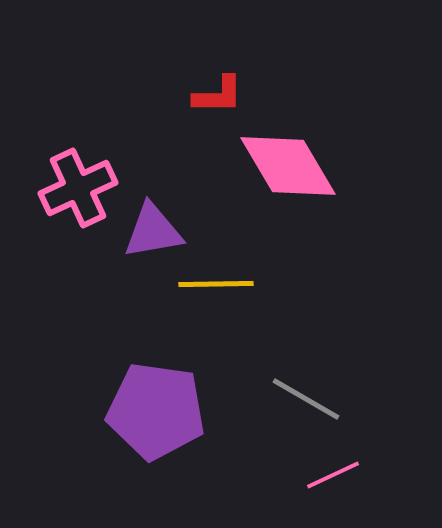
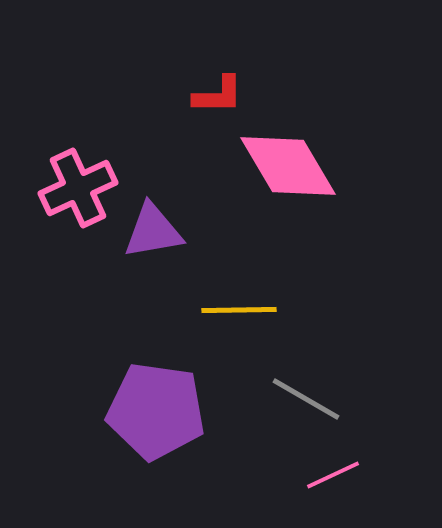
yellow line: moved 23 px right, 26 px down
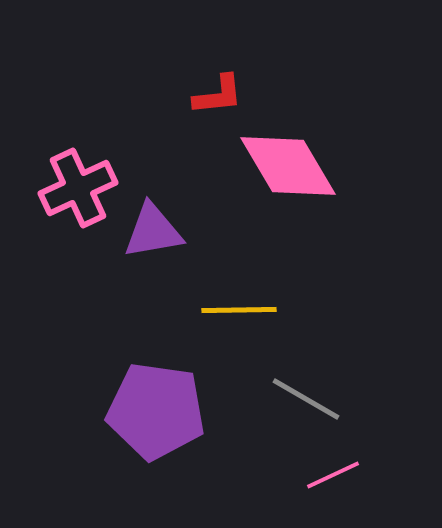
red L-shape: rotated 6 degrees counterclockwise
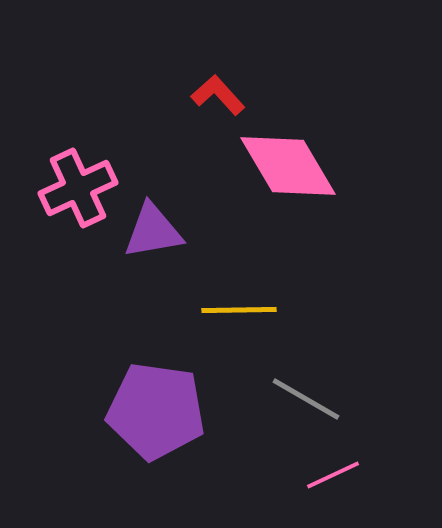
red L-shape: rotated 126 degrees counterclockwise
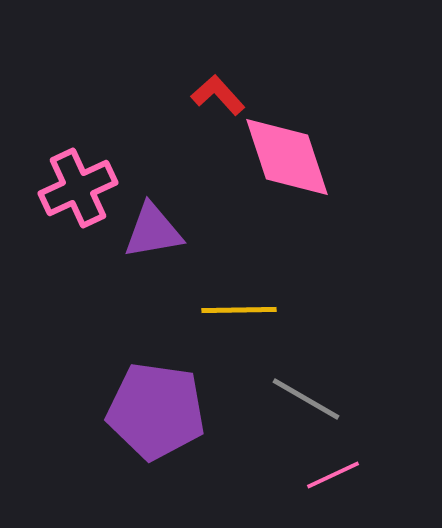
pink diamond: moved 1 px left, 9 px up; rotated 12 degrees clockwise
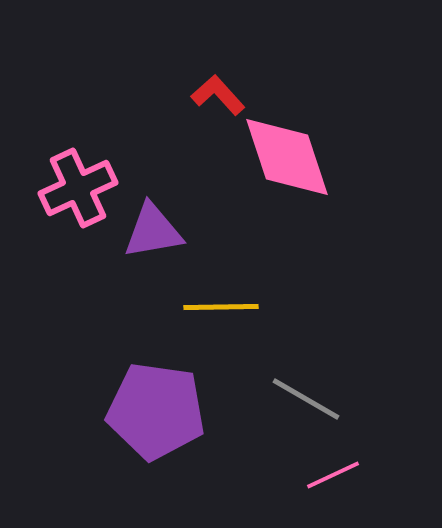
yellow line: moved 18 px left, 3 px up
